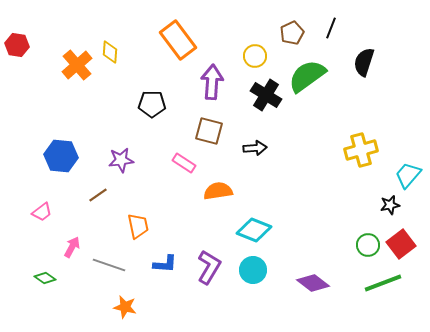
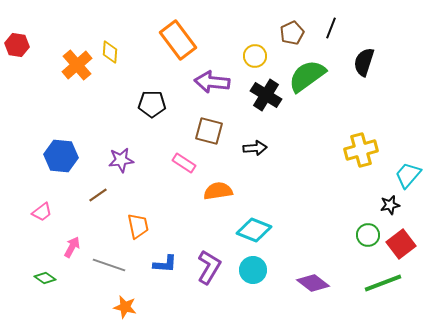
purple arrow: rotated 88 degrees counterclockwise
green circle: moved 10 px up
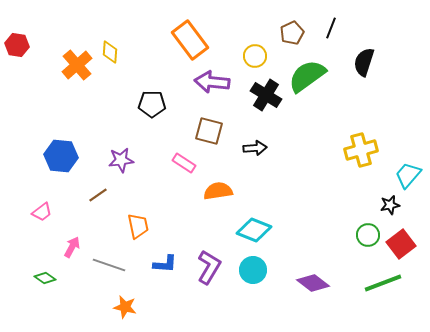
orange rectangle: moved 12 px right
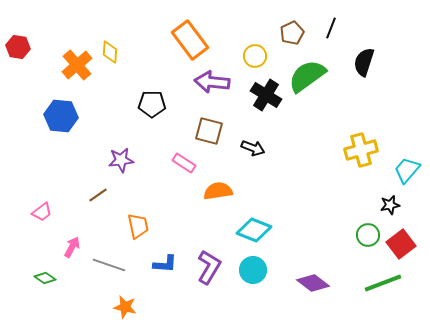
red hexagon: moved 1 px right, 2 px down
black arrow: moved 2 px left; rotated 25 degrees clockwise
blue hexagon: moved 40 px up
cyan trapezoid: moved 1 px left, 5 px up
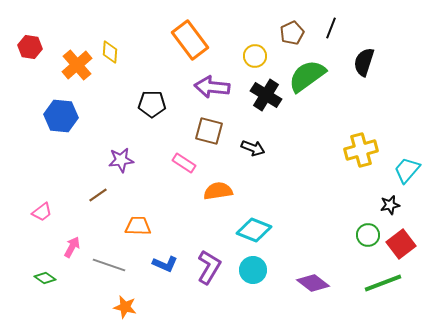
red hexagon: moved 12 px right
purple arrow: moved 5 px down
orange trapezoid: rotated 76 degrees counterclockwise
blue L-shape: rotated 20 degrees clockwise
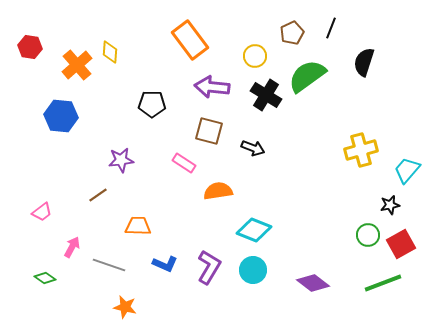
red square: rotated 8 degrees clockwise
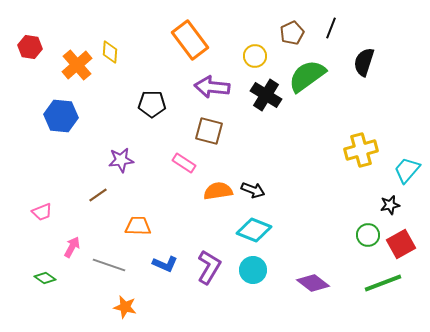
black arrow: moved 42 px down
pink trapezoid: rotated 15 degrees clockwise
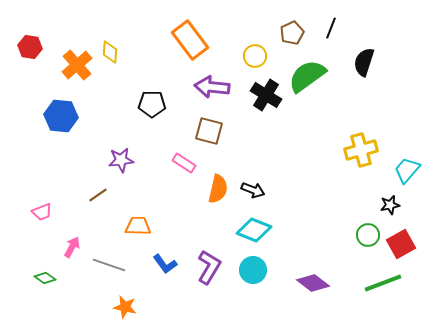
orange semicircle: moved 2 px up; rotated 112 degrees clockwise
blue L-shape: rotated 30 degrees clockwise
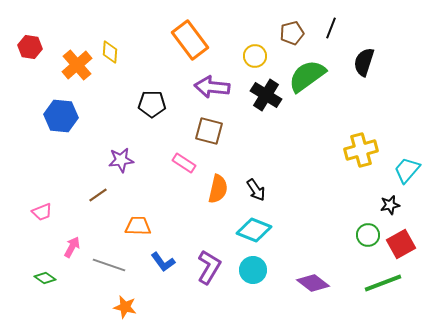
brown pentagon: rotated 10 degrees clockwise
black arrow: moved 3 px right; rotated 35 degrees clockwise
blue L-shape: moved 2 px left, 2 px up
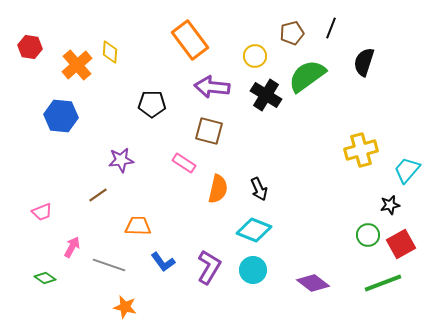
black arrow: moved 3 px right, 1 px up; rotated 10 degrees clockwise
